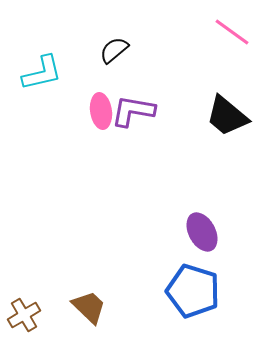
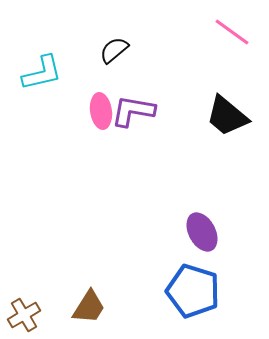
brown trapezoid: rotated 78 degrees clockwise
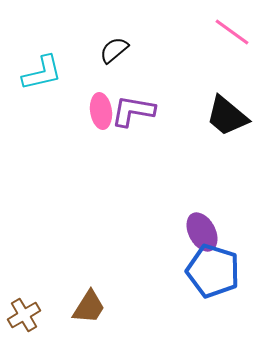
blue pentagon: moved 20 px right, 20 px up
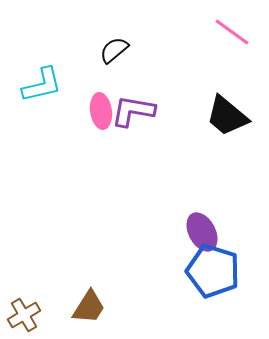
cyan L-shape: moved 12 px down
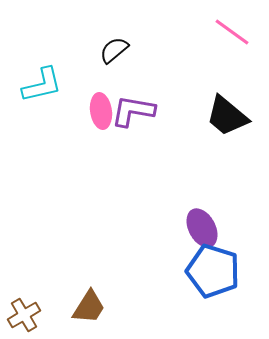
purple ellipse: moved 4 px up
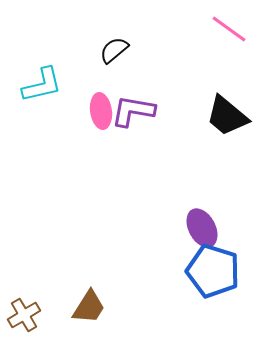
pink line: moved 3 px left, 3 px up
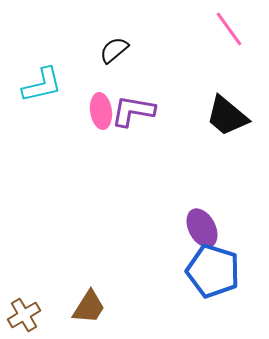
pink line: rotated 18 degrees clockwise
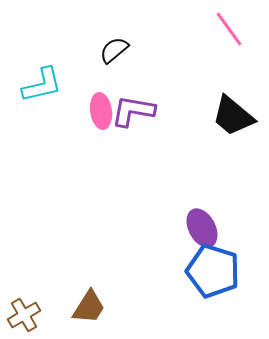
black trapezoid: moved 6 px right
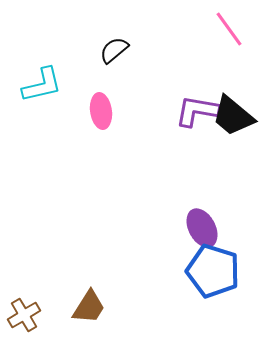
purple L-shape: moved 64 px right
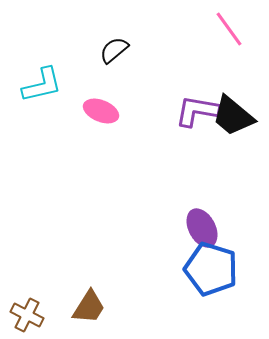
pink ellipse: rotated 60 degrees counterclockwise
blue pentagon: moved 2 px left, 2 px up
brown cross: moved 3 px right; rotated 32 degrees counterclockwise
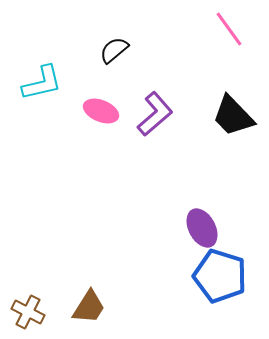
cyan L-shape: moved 2 px up
purple L-shape: moved 42 px left, 3 px down; rotated 129 degrees clockwise
black trapezoid: rotated 6 degrees clockwise
blue pentagon: moved 9 px right, 7 px down
brown cross: moved 1 px right, 3 px up
